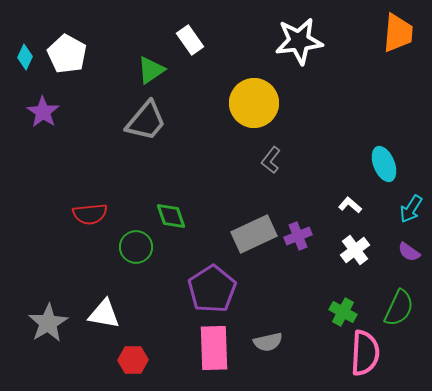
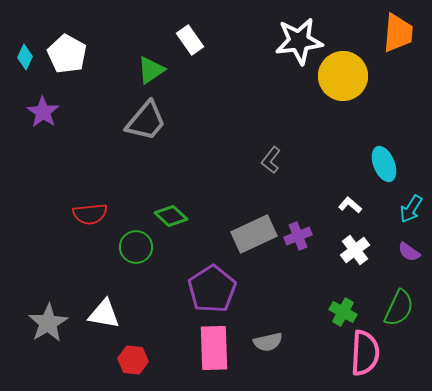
yellow circle: moved 89 px right, 27 px up
green diamond: rotated 28 degrees counterclockwise
red hexagon: rotated 8 degrees clockwise
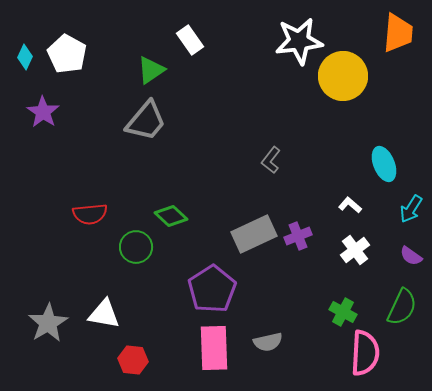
purple semicircle: moved 2 px right, 4 px down
green semicircle: moved 3 px right, 1 px up
